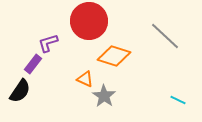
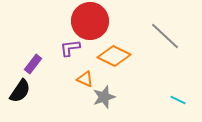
red circle: moved 1 px right
purple L-shape: moved 22 px right, 5 px down; rotated 10 degrees clockwise
orange diamond: rotated 8 degrees clockwise
gray star: moved 1 px down; rotated 20 degrees clockwise
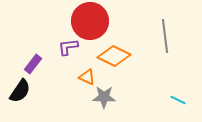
gray line: rotated 40 degrees clockwise
purple L-shape: moved 2 px left, 1 px up
orange triangle: moved 2 px right, 2 px up
gray star: rotated 20 degrees clockwise
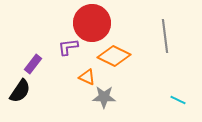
red circle: moved 2 px right, 2 px down
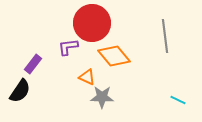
orange diamond: rotated 24 degrees clockwise
gray star: moved 2 px left
